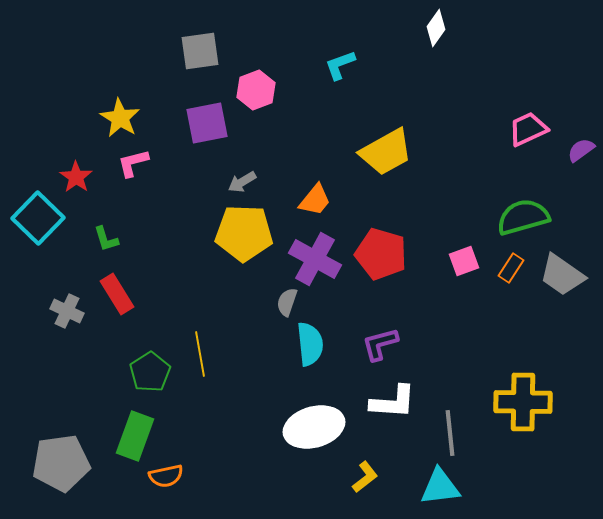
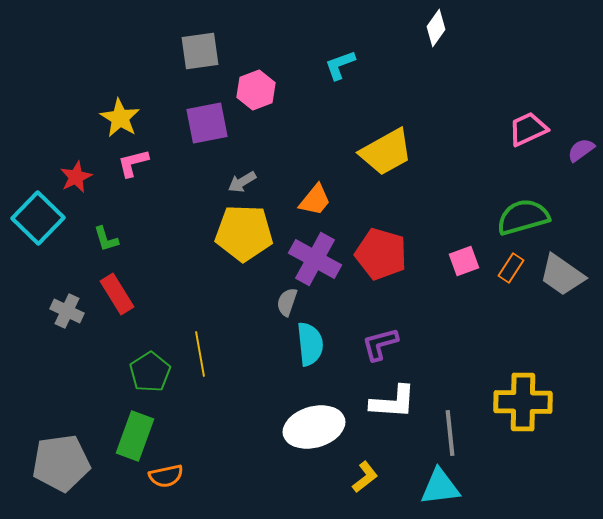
red star: rotated 12 degrees clockwise
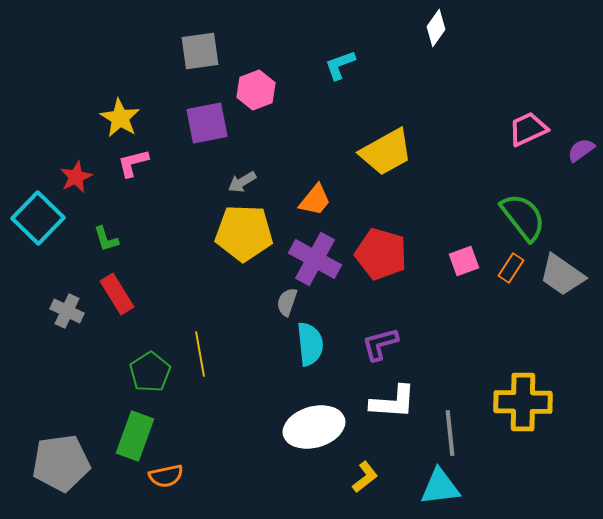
green semicircle: rotated 68 degrees clockwise
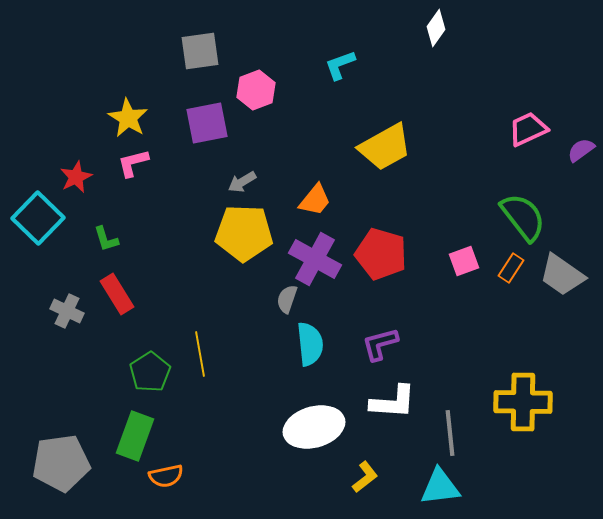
yellow star: moved 8 px right
yellow trapezoid: moved 1 px left, 5 px up
gray semicircle: moved 3 px up
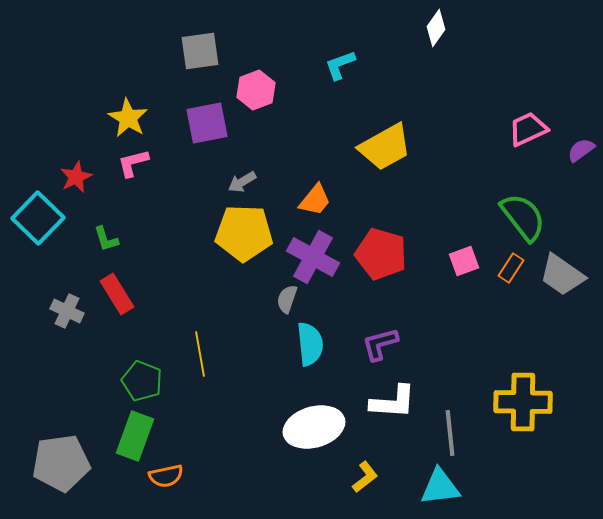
purple cross: moved 2 px left, 2 px up
green pentagon: moved 8 px left, 9 px down; rotated 18 degrees counterclockwise
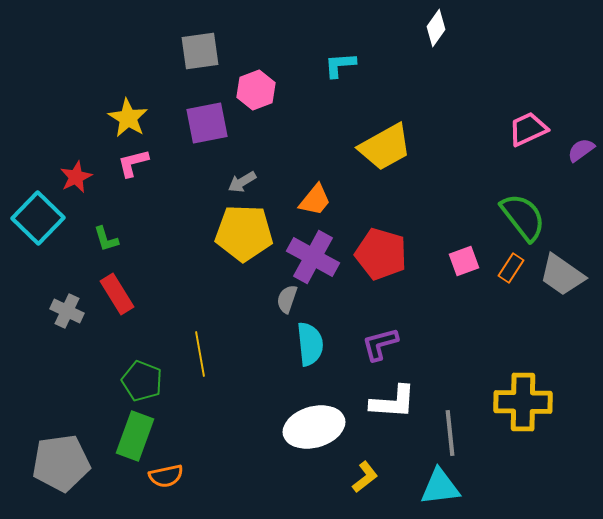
cyan L-shape: rotated 16 degrees clockwise
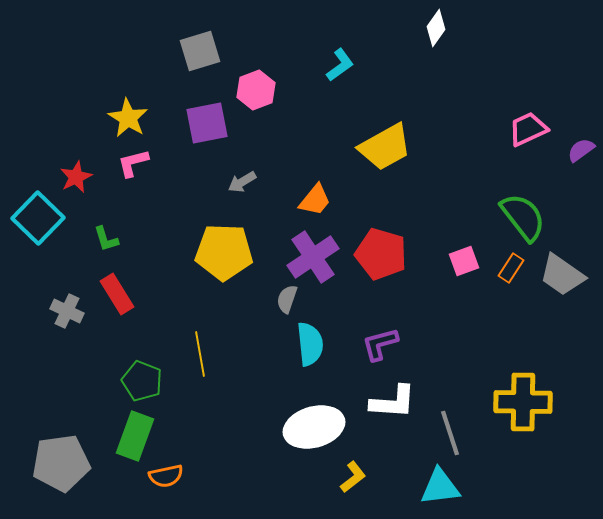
gray square: rotated 9 degrees counterclockwise
cyan L-shape: rotated 148 degrees clockwise
yellow pentagon: moved 20 px left, 19 px down
purple cross: rotated 27 degrees clockwise
gray line: rotated 12 degrees counterclockwise
yellow L-shape: moved 12 px left
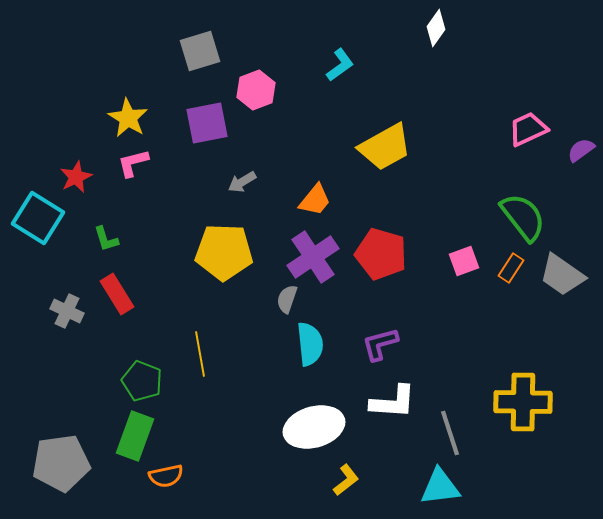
cyan square: rotated 12 degrees counterclockwise
yellow L-shape: moved 7 px left, 3 px down
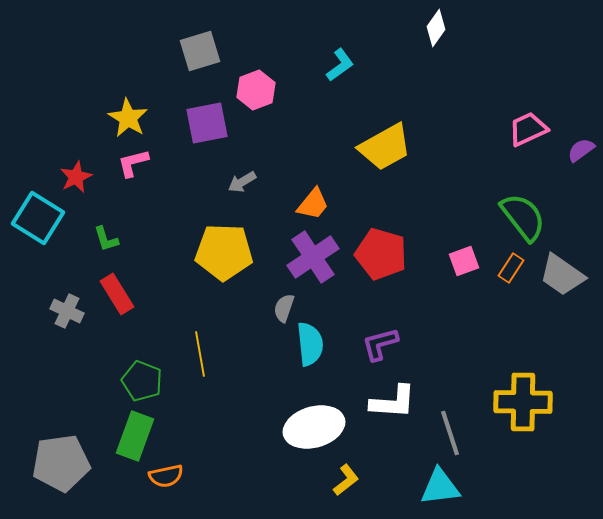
orange trapezoid: moved 2 px left, 4 px down
gray semicircle: moved 3 px left, 9 px down
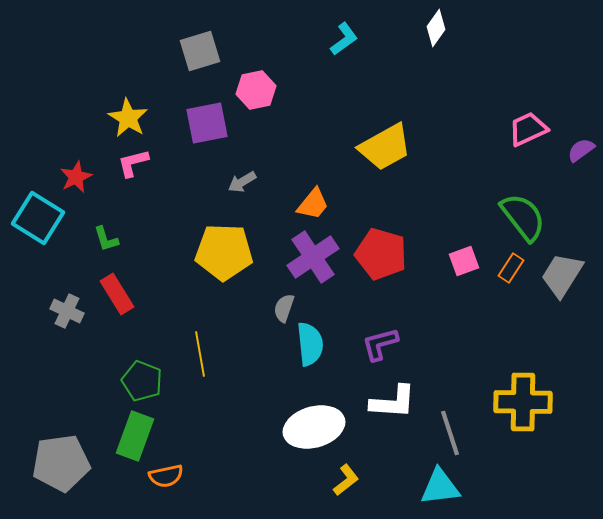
cyan L-shape: moved 4 px right, 26 px up
pink hexagon: rotated 9 degrees clockwise
gray trapezoid: rotated 87 degrees clockwise
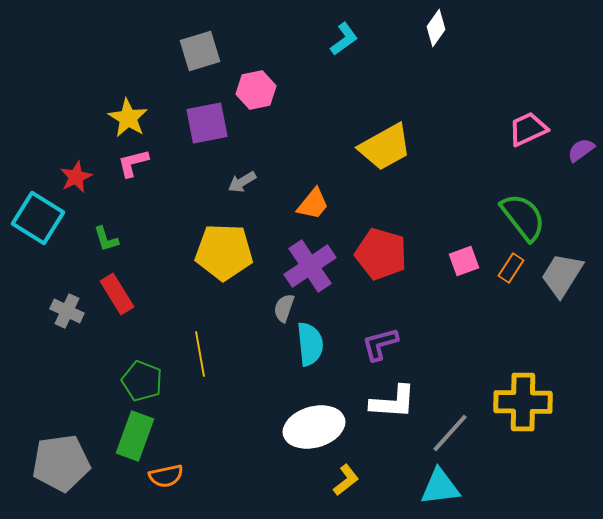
purple cross: moved 3 px left, 9 px down
gray line: rotated 60 degrees clockwise
